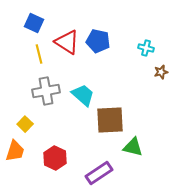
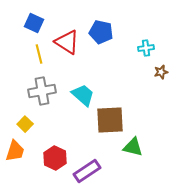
blue pentagon: moved 3 px right, 9 px up
cyan cross: rotated 21 degrees counterclockwise
gray cross: moved 4 px left
purple rectangle: moved 12 px left, 2 px up
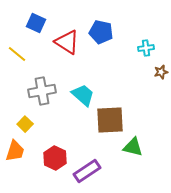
blue square: moved 2 px right
yellow line: moved 22 px left; rotated 36 degrees counterclockwise
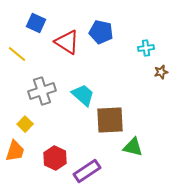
gray cross: rotated 8 degrees counterclockwise
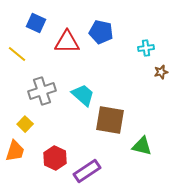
red triangle: rotated 32 degrees counterclockwise
brown square: rotated 12 degrees clockwise
green triangle: moved 9 px right, 1 px up
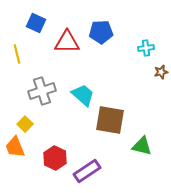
blue pentagon: rotated 15 degrees counterclockwise
yellow line: rotated 36 degrees clockwise
orange trapezoid: moved 4 px up; rotated 140 degrees clockwise
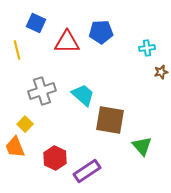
cyan cross: moved 1 px right
yellow line: moved 4 px up
green triangle: rotated 35 degrees clockwise
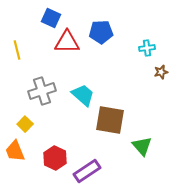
blue square: moved 15 px right, 5 px up
orange trapezoid: moved 4 px down
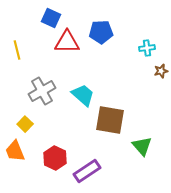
brown star: moved 1 px up
gray cross: rotated 12 degrees counterclockwise
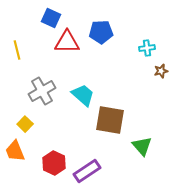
red hexagon: moved 1 px left, 5 px down
